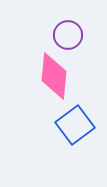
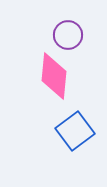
blue square: moved 6 px down
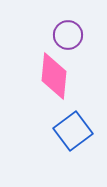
blue square: moved 2 px left
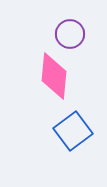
purple circle: moved 2 px right, 1 px up
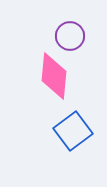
purple circle: moved 2 px down
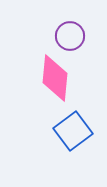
pink diamond: moved 1 px right, 2 px down
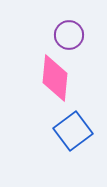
purple circle: moved 1 px left, 1 px up
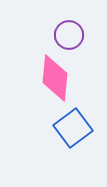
blue square: moved 3 px up
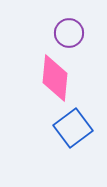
purple circle: moved 2 px up
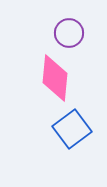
blue square: moved 1 px left, 1 px down
